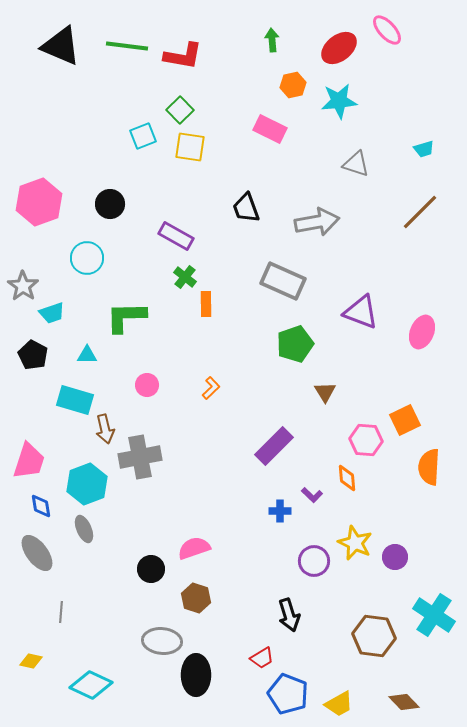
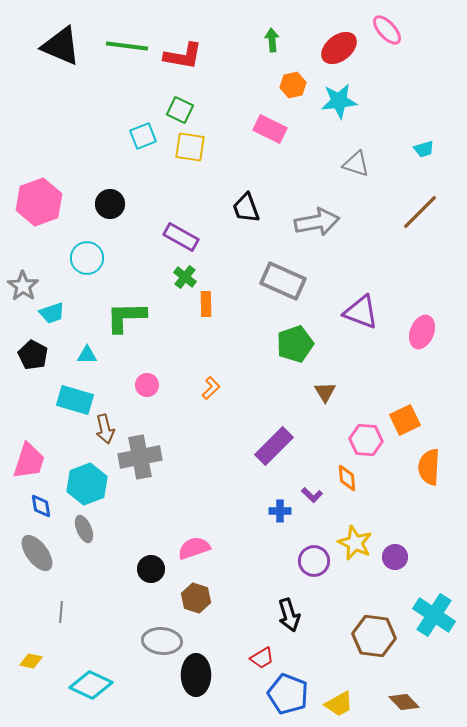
green square at (180, 110): rotated 20 degrees counterclockwise
purple rectangle at (176, 236): moved 5 px right, 1 px down
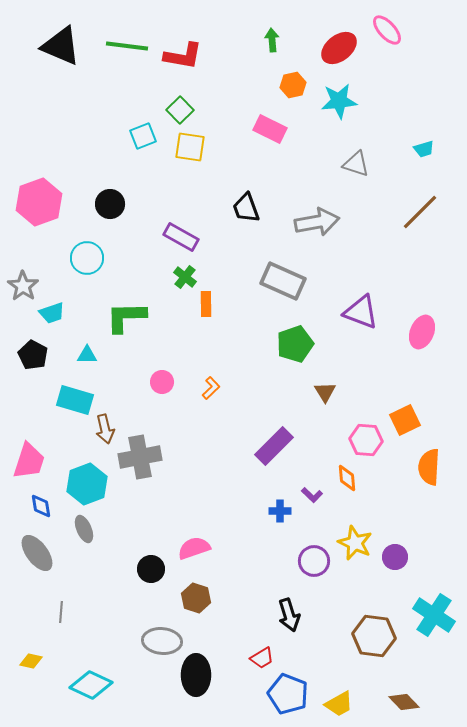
green square at (180, 110): rotated 20 degrees clockwise
pink circle at (147, 385): moved 15 px right, 3 px up
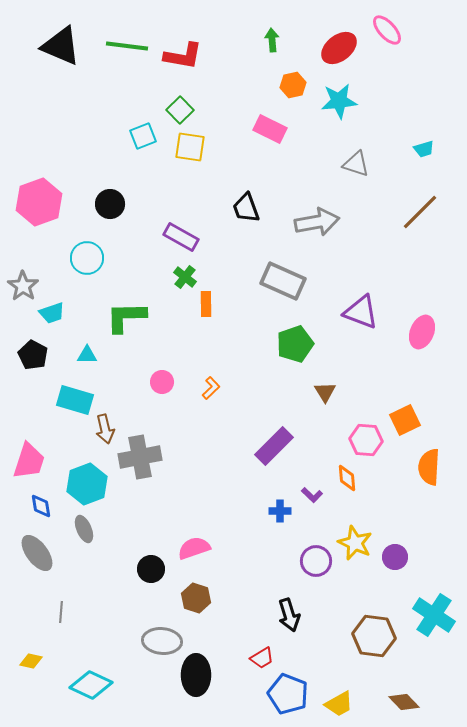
purple circle at (314, 561): moved 2 px right
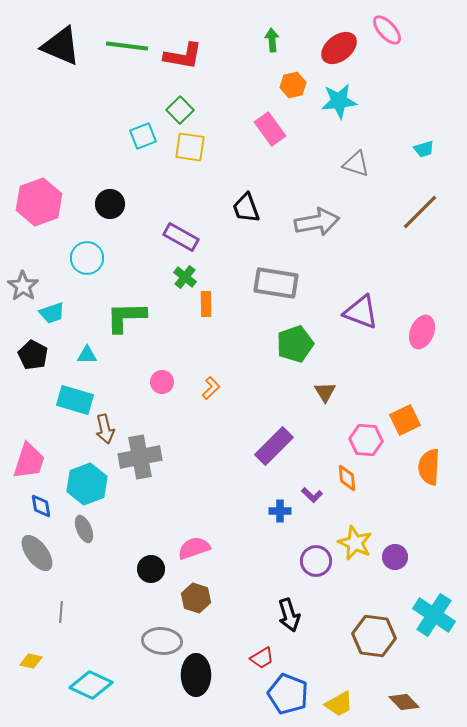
pink rectangle at (270, 129): rotated 28 degrees clockwise
gray rectangle at (283, 281): moved 7 px left, 2 px down; rotated 15 degrees counterclockwise
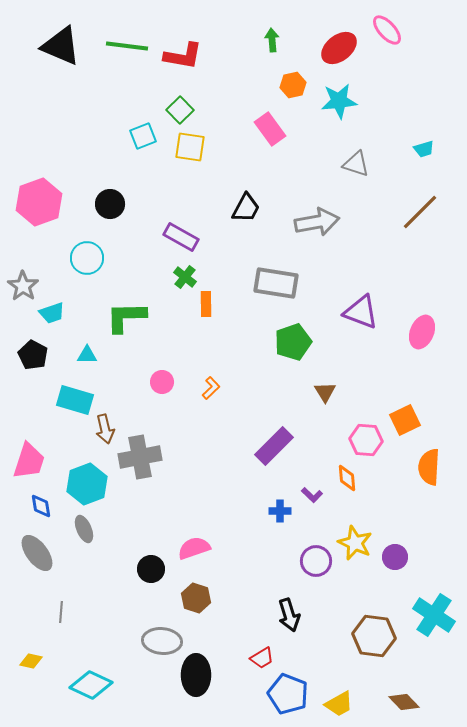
black trapezoid at (246, 208): rotated 132 degrees counterclockwise
green pentagon at (295, 344): moved 2 px left, 2 px up
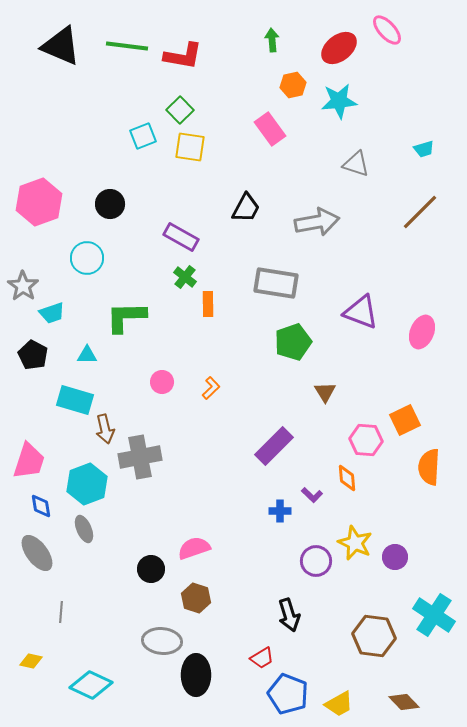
orange rectangle at (206, 304): moved 2 px right
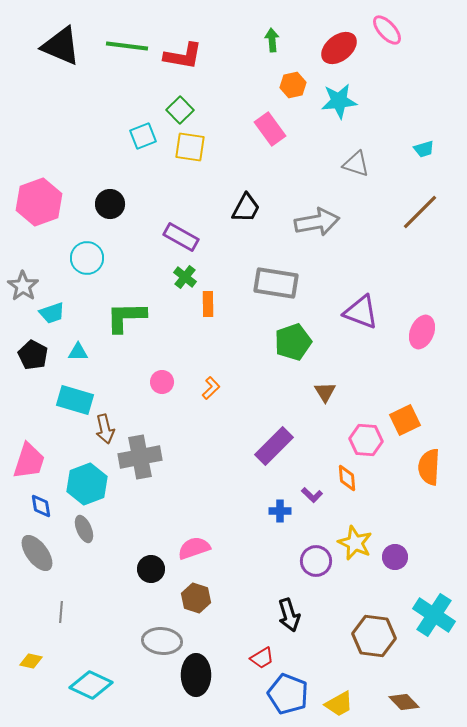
cyan triangle at (87, 355): moved 9 px left, 3 px up
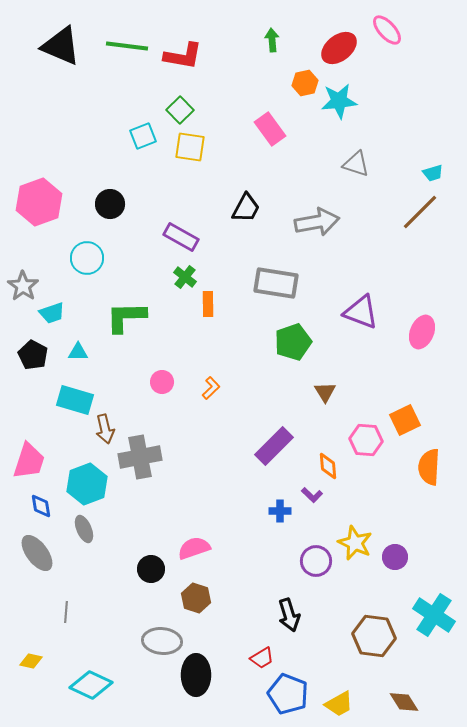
orange hexagon at (293, 85): moved 12 px right, 2 px up
cyan trapezoid at (424, 149): moved 9 px right, 24 px down
orange diamond at (347, 478): moved 19 px left, 12 px up
gray line at (61, 612): moved 5 px right
brown diamond at (404, 702): rotated 12 degrees clockwise
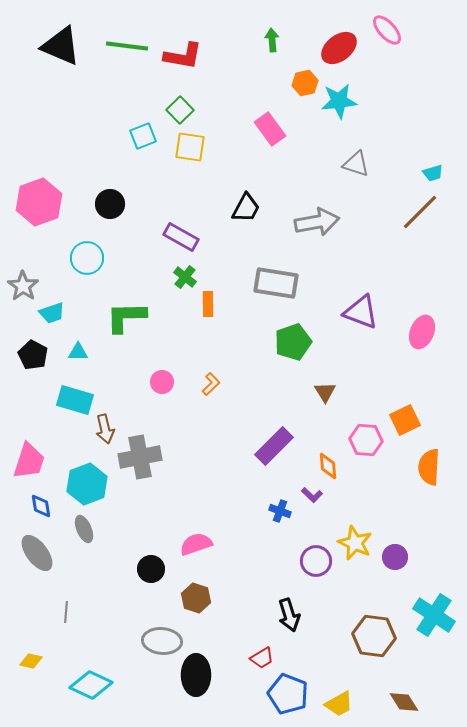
orange L-shape at (211, 388): moved 4 px up
blue cross at (280, 511): rotated 20 degrees clockwise
pink semicircle at (194, 548): moved 2 px right, 4 px up
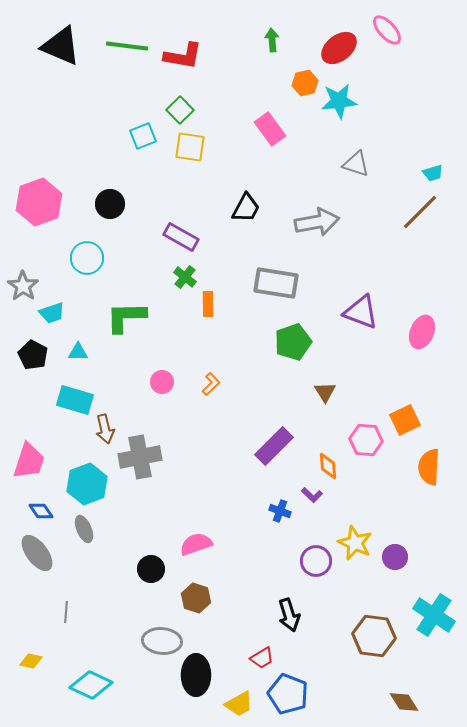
blue diamond at (41, 506): moved 5 px down; rotated 25 degrees counterclockwise
yellow trapezoid at (339, 704): moved 100 px left
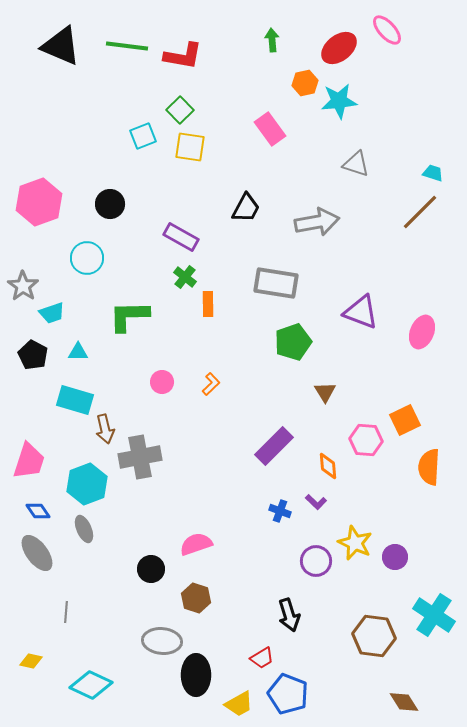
cyan trapezoid at (433, 173): rotated 145 degrees counterclockwise
green L-shape at (126, 317): moved 3 px right, 1 px up
purple L-shape at (312, 495): moved 4 px right, 7 px down
blue diamond at (41, 511): moved 3 px left
